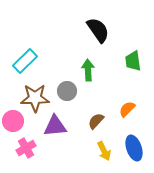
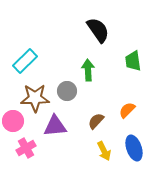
orange semicircle: moved 1 px down
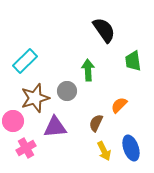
black semicircle: moved 6 px right
brown star: rotated 16 degrees counterclockwise
orange semicircle: moved 8 px left, 5 px up
brown semicircle: moved 2 px down; rotated 18 degrees counterclockwise
purple triangle: moved 1 px down
blue ellipse: moved 3 px left
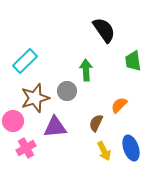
green arrow: moved 2 px left
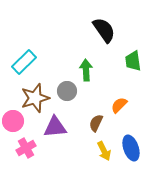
cyan rectangle: moved 1 px left, 1 px down
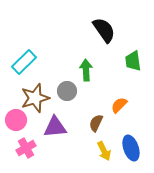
pink circle: moved 3 px right, 1 px up
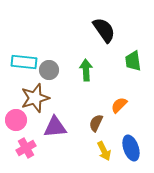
cyan rectangle: rotated 50 degrees clockwise
gray circle: moved 18 px left, 21 px up
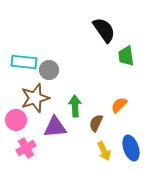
green trapezoid: moved 7 px left, 5 px up
green arrow: moved 11 px left, 36 px down
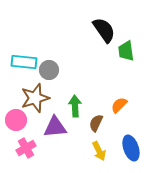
green trapezoid: moved 5 px up
yellow arrow: moved 5 px left
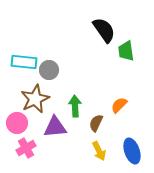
brown star: moved 1 px down; rotated 8 degrees counterclockwise
pink circle: moved 1 px right, 3 px down
blue ellipse: moved 1 px right, 3 px down
